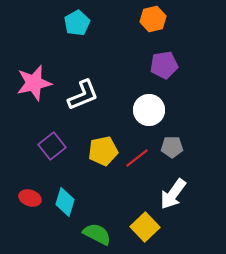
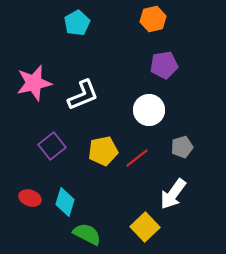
gray pentagon: moved 10 px right; rotated 15 degrees counterclockwise
green semicircle: moved 10 px left
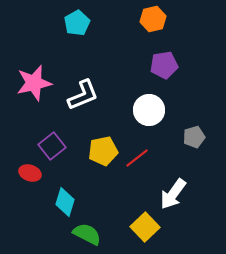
gray pentagon: moved 12 px right, 10 px up
red ellipse: moved 25 px up
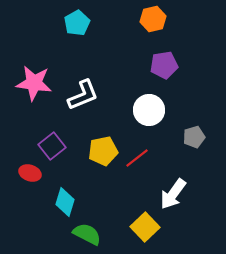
pink star: rotated 21 degrees clockwise
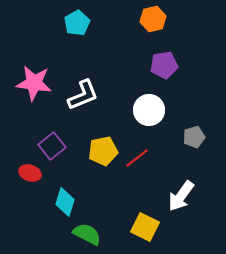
white arrow: moved 8 px right, 2 px down
yellow square: rotated 20 degrees counterclockwise
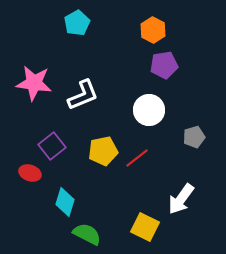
orange hexagon: moved 11 px down; rotated 20 degrees counterclockwise
white arrow: moved 3 px down
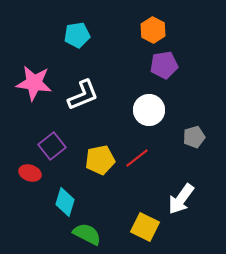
cyan pentagon: moved 12 px down; rotated 20 degrees clockwise
yellow pentagon: moved 3 px left, 9 px down
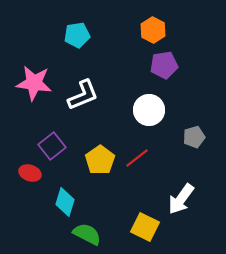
yellow pentagon: rotated 24 degrees counterclockwise
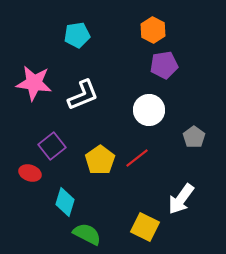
gray pentagon: rotated 20 degrees counterclockwise
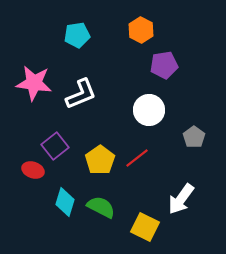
orange hexagon: moved 12 px left
white L-shape: moved 2 px left, 1 px up
purple square: moved 3 px right
red ellipse: moved 3 px right, 3 px up
green semicircle: moved 14 px right, 27 px up
